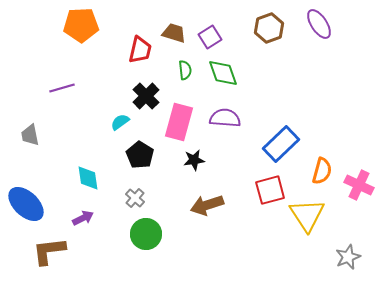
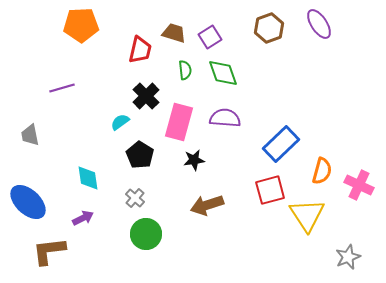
blue ellipse: moved 2 px right, 2 px up
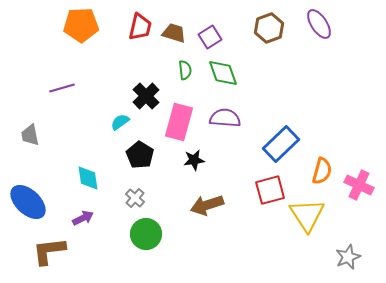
red trapezoid: moved 23 px up
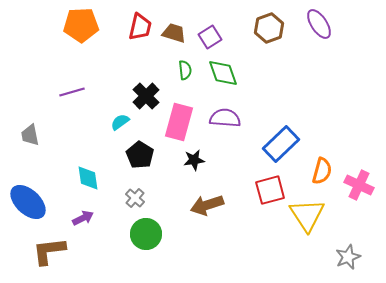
purple line: moved 10 px right, 4 px down
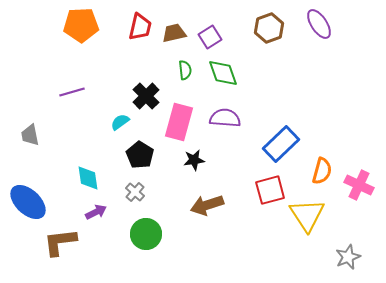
brown trapezoid: rotated 30 degrees counterclockwise
gray cross: moved 6 px up
purple arrow: moved 13 px right, 6 px up
brown L-shape: moved 11 px right, 9 px up
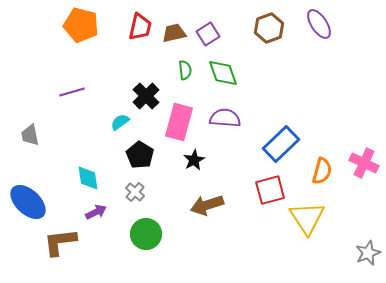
orange pentagon: rotated 16 degrees clockwise
purple square: moved 2 px left, 3 px up
black star: rotated 20 degrees counterclockwise
pink cross: moved 5 px right, 22 px up
yellow triangle: moved 3 px down
gray star: moved 20 px right, 4 px up
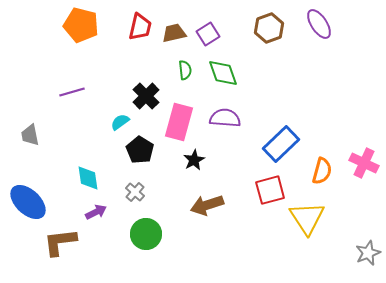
black pentagon: moved 5 px up
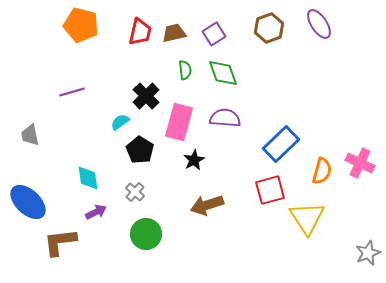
red trapezoid: moved 5 px down
purple square: moved 6 px right
pink cross: moved 4 px left
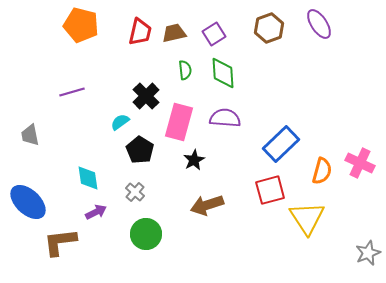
green diamond: rotated 16 degrees clockwise
